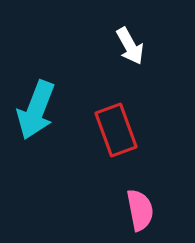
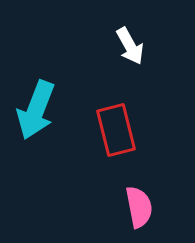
red rectangle: rotated 6 degrees clockwise
pink semicircle: moved 1 px left, 3 px up
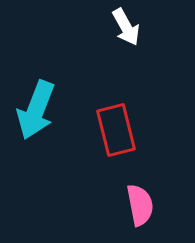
white arrow: moved 4 px left, 19 px up
pink semicircle: moved 1 px right, 2 px up
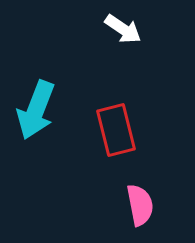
white arrow: moved 3 px left, 2 px down; rotated 27 degrees counterclockwise
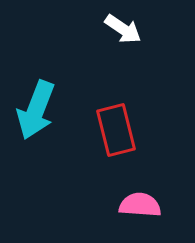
pink semicircle: rotated 75 degrees counterclockwise
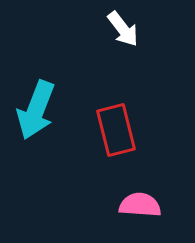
white arrow: rotated 18 degrees clockwise
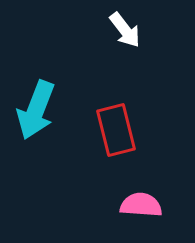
white arrow: moved 2 px right, 1 px down
pink semicircle: moved 1 px right
